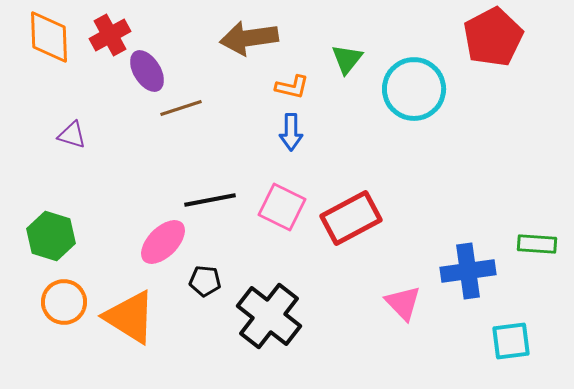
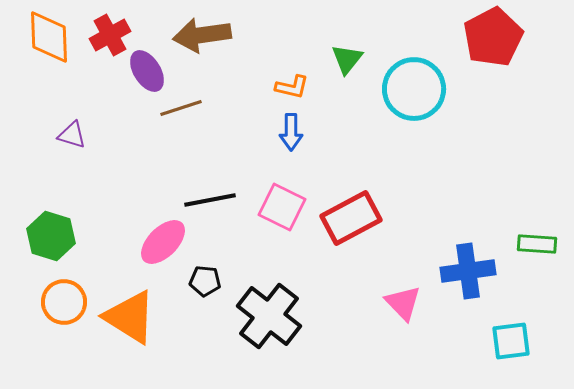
brown arrow: moved 47 px left, 3 px up
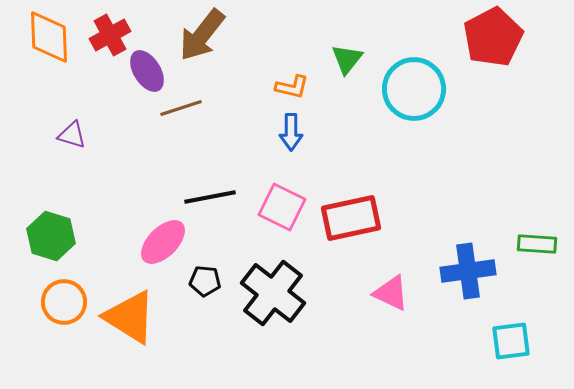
brown arrow: rotated 44 degrees counterclockwise
black line: moved 3 px up
red rectangle: rotated 16 degrees clockwise
pink triangle: moved 12 px left, 10 px up; rotated 21 degrees counterclockwise
black cross: moved 4 px right, 23 px up
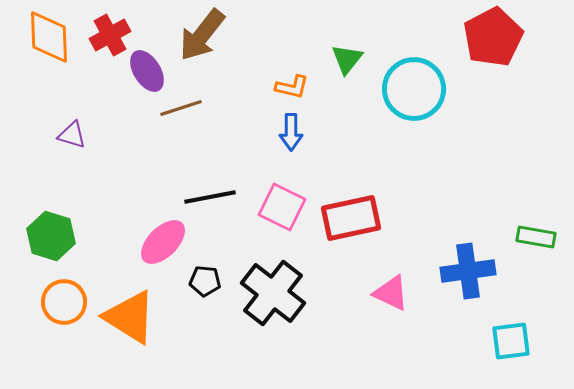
green rectangle: moved 1 px left, 7 px up; rotated 6 degrees clockwise
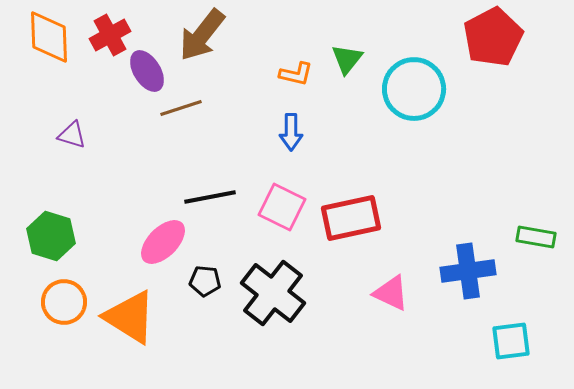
orange L-shape: moved 4 px right, 13 px up
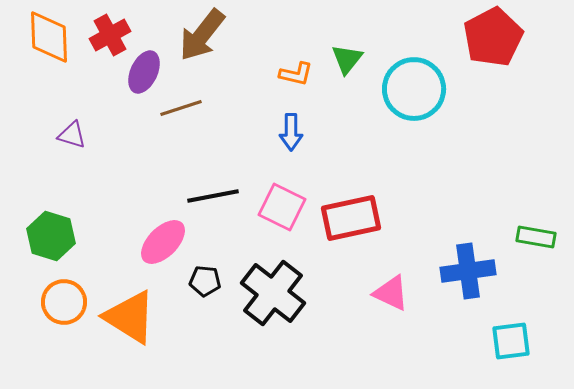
purple ellipse: moved 3 px left, 1 px down; rotated 57 degrees clockwise
black line: moved 3 px right, 1 px up
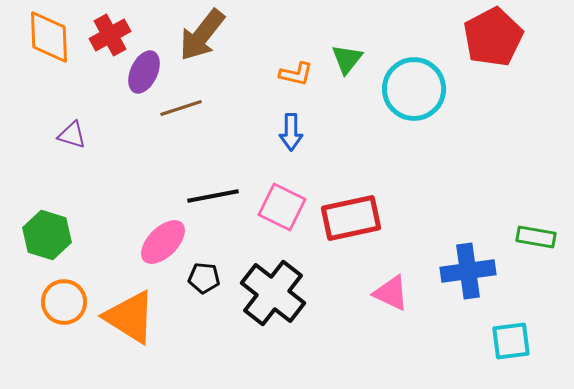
green hexagon: moved 4 px left, 1 px up
black pentagon: moved 1 px left, 3 px up
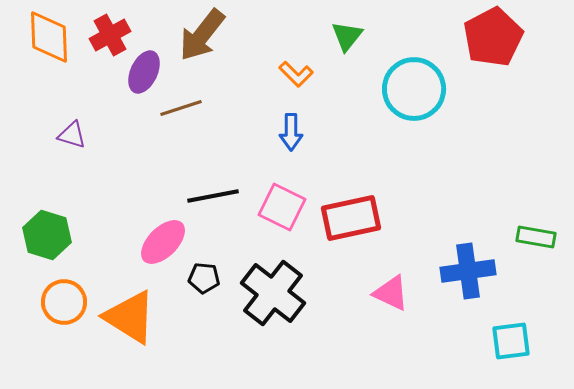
green triangle: moved 23 px up
orange L-shape: rotated 32 degrees clockwise
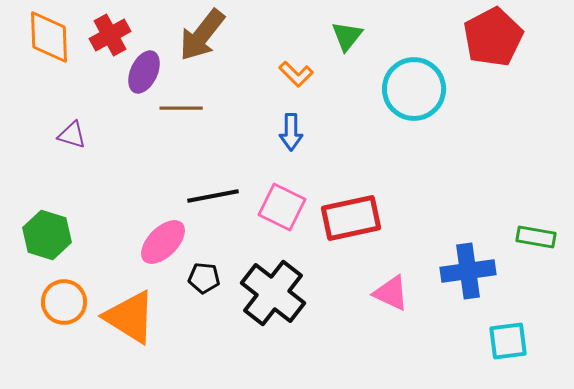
brown line: rotated 18 degrees clockwise
cyan square: moved 3 px left
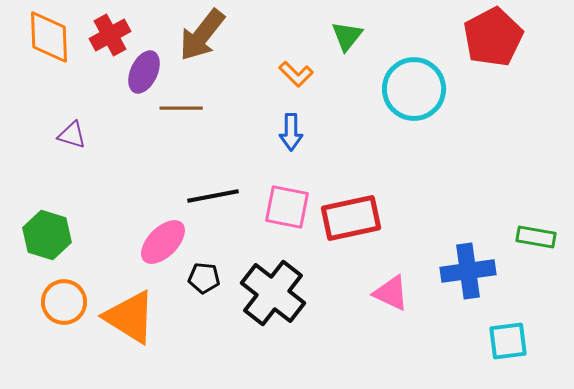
pink square: moved 5 px right; rotated 15 degrees counterclockwise
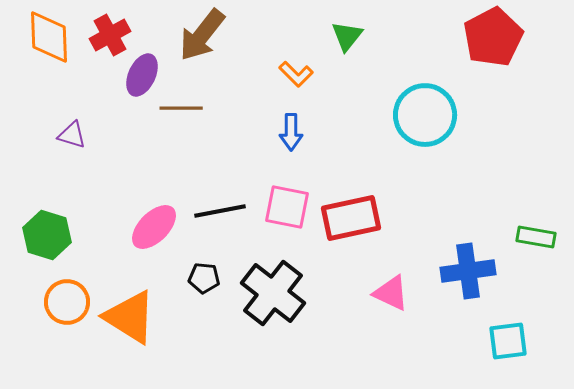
purple ellipse: moved 2 px left, 3 px down
cyan circle: moved 11 px right, 26 px down
black line: moved 7 px right, 15 px down
pink ellipse: moved 9 px left, 15 px up
orange circle: moved 3 px right
